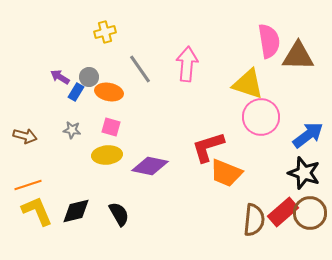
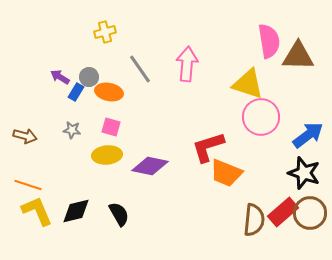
orange line: rotated 36 degrees clockwise
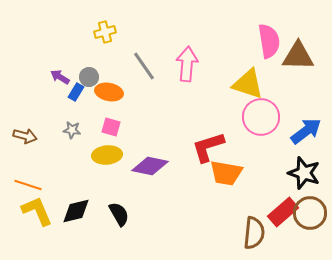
gray line: moved 4 px right, 3 px up
blue arrow: moved 2 px left, 4 px up
orange trapezoid: rotated 12 degrees counterclockwise
brown semicircle: moved 13 px down
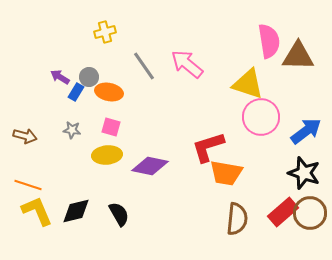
pink arrow: rotated 56 degrees counterclockwise
brown semicircle: moved 17 px left, 14 px up
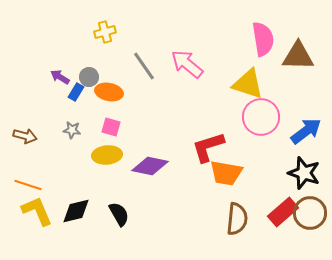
pink semicircle: moved 6 px left, 2 px up
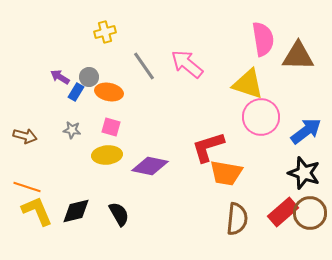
orange line: moved 1 px left, 2 px down
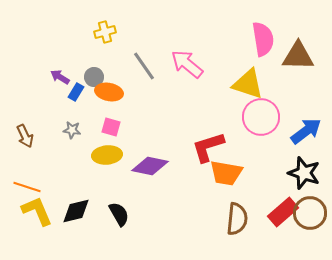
gray circle: moved 5 px right
brown arrow: rotated 50 degrees clockwise
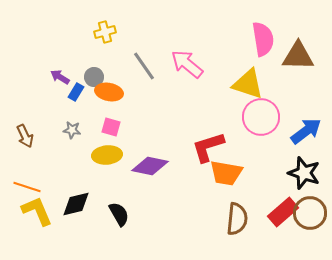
black diamond: moved 7 px up
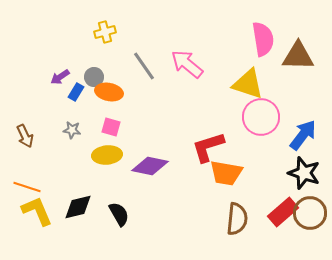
purple arrow: rotated 66 degrees counterclockwise
blue arrow: moved 3 px left, 4 px down; rotated 16 degrees counterclockwise
black diamond: moved 2 px right, 3 px down
